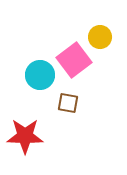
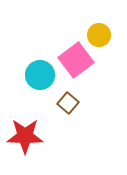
yellow circle: moved 1 px left, 2 px up
pink square: moved 2 px right
brown square: rotated 30 degrees clockwise
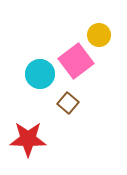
pink square: moved 1 px down
cyan circle: moved 1 px up
red star: moved 3 px right, 3 px down
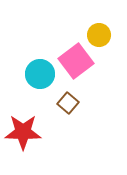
red star: moved 5 px left, 7 px up
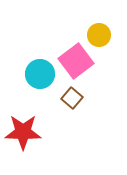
brown square: moved 4 px right, 5 px up
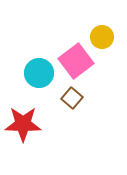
yellow circle: moved 3 px right, 2 px down
cyan circle: moved 1 px left, 1 px up
red star: moved 8 px up
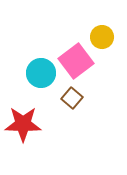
cyan circle: moved 2 px right
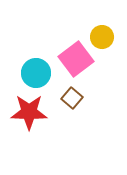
pink square: moved 2 px up
cyan circle: moved 5 px left
red star: moved 6 px right, 12 px up
